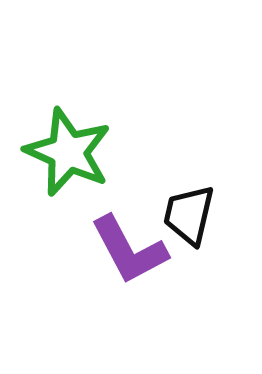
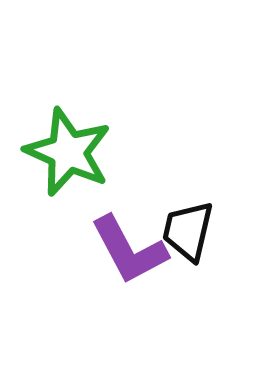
black trapezoid: moved 1 px left, 16 px down
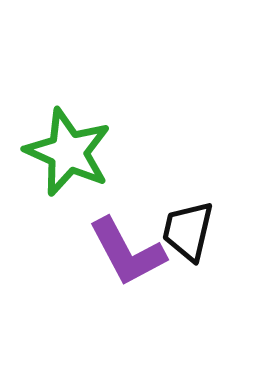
purple L-shape: moved 2 px left, 2 px down
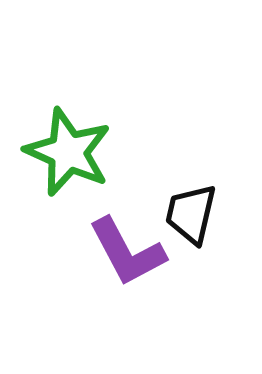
black trapezoid: moved 3 px right, 17 px up
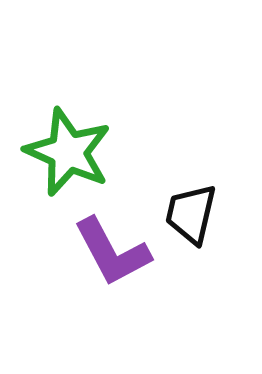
purple L-shape: moved 15 px left
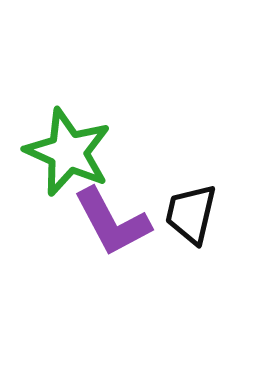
purple L-shape: moved 30 px up
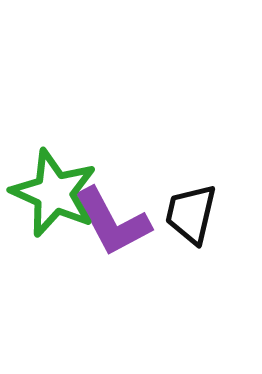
green star: moved 14 px left, 41 px down
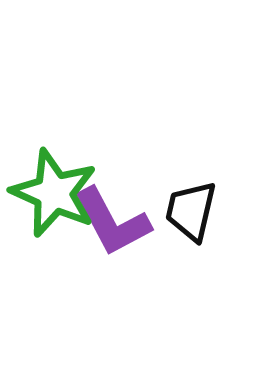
black trapezoid: moved 3 px up
